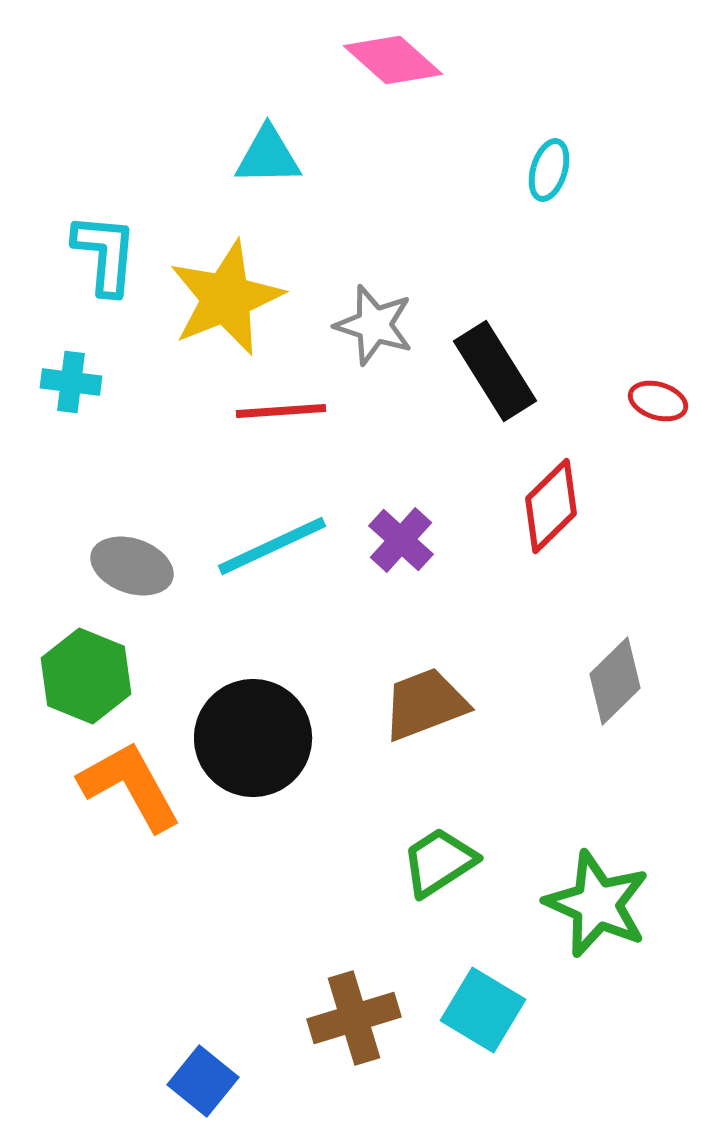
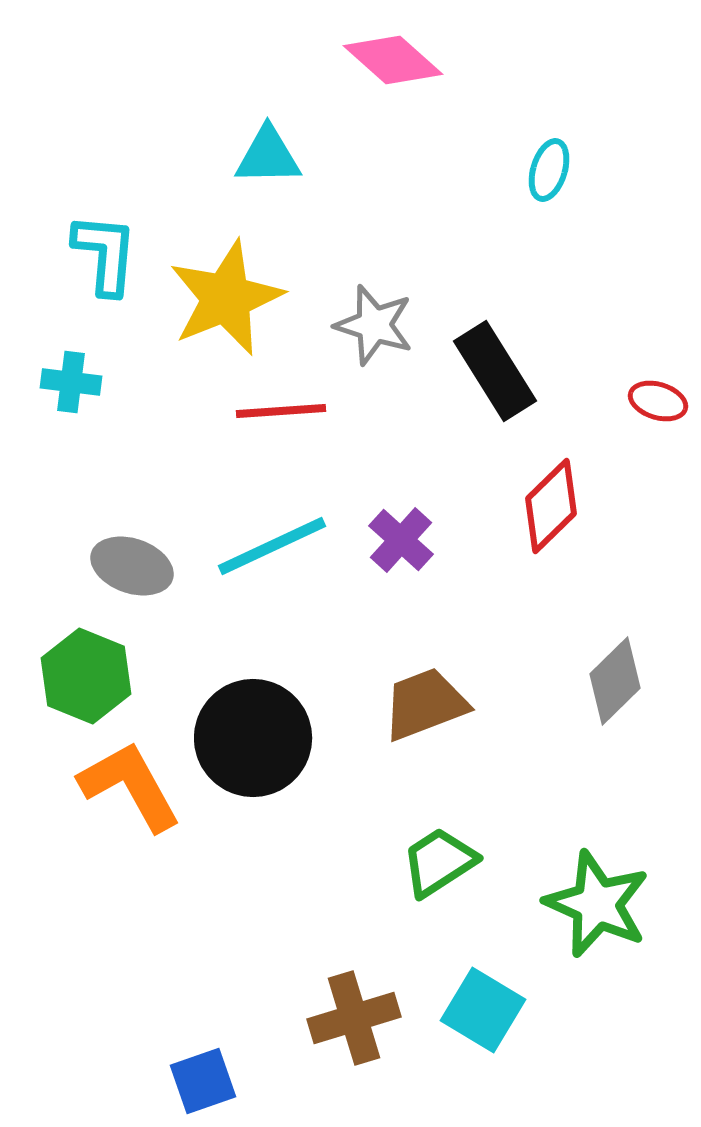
blue square: rotated 32 degrees clockwise
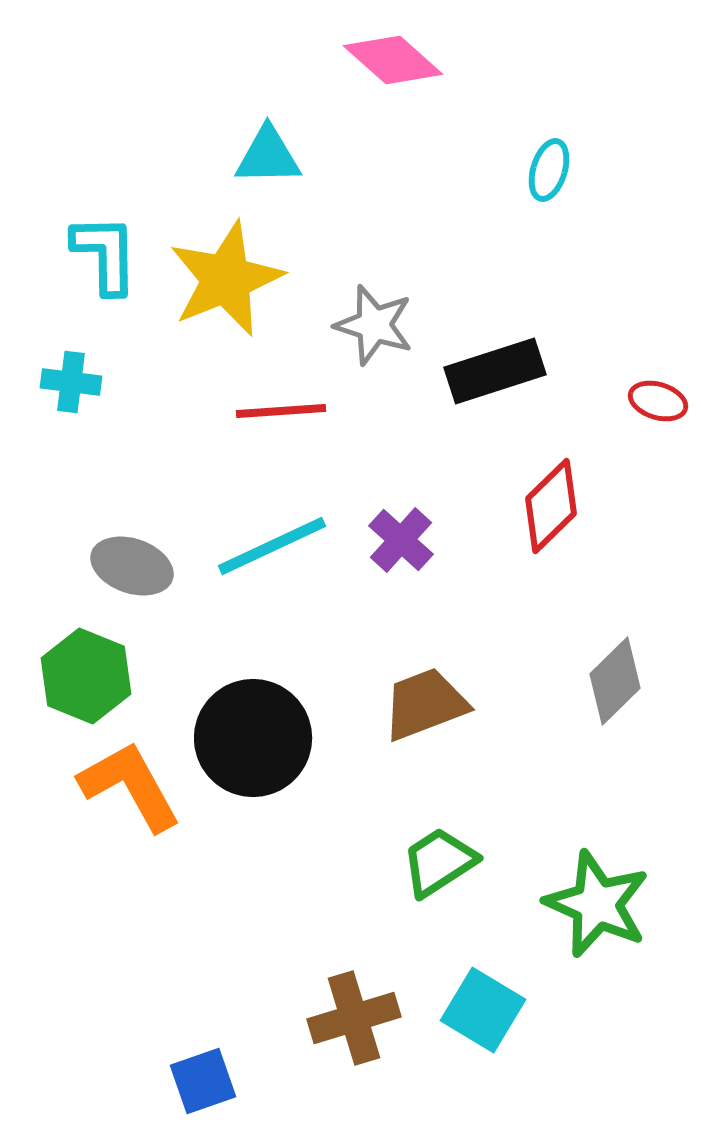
cyan L-shape: rotated 6 degrees counterclockwise
yellow star: moved 19 px up
black rectangle: rotated 76 degrees counterclockwise
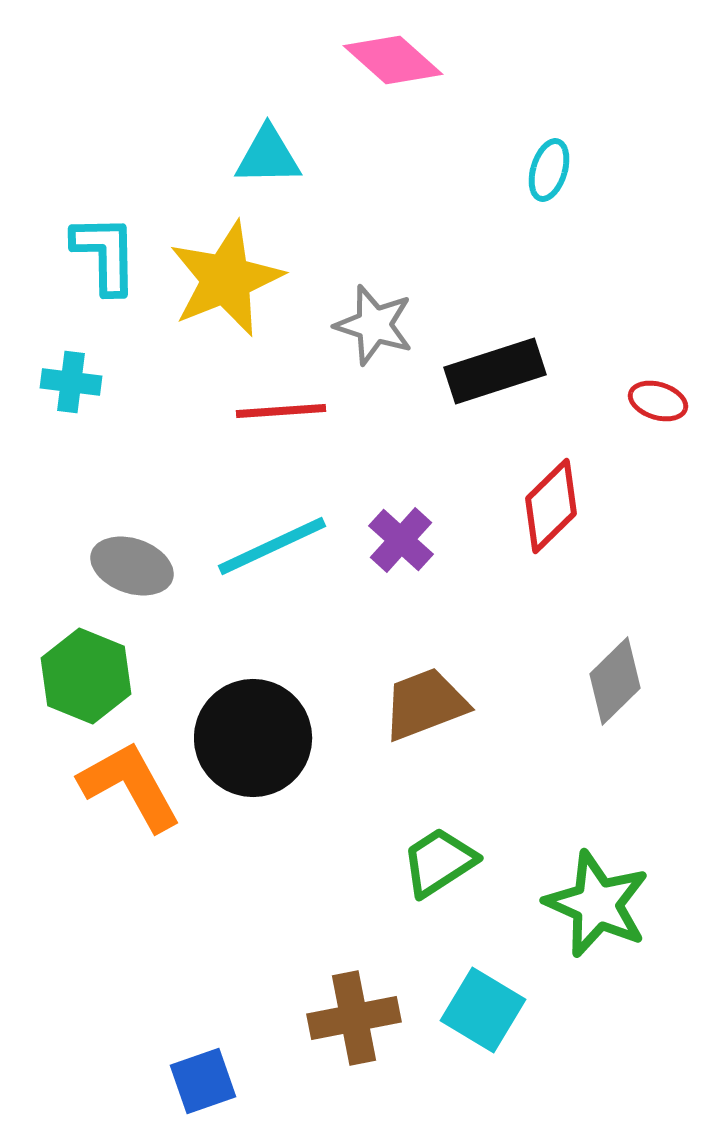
brown cross: rotated 6 degrees clockwise
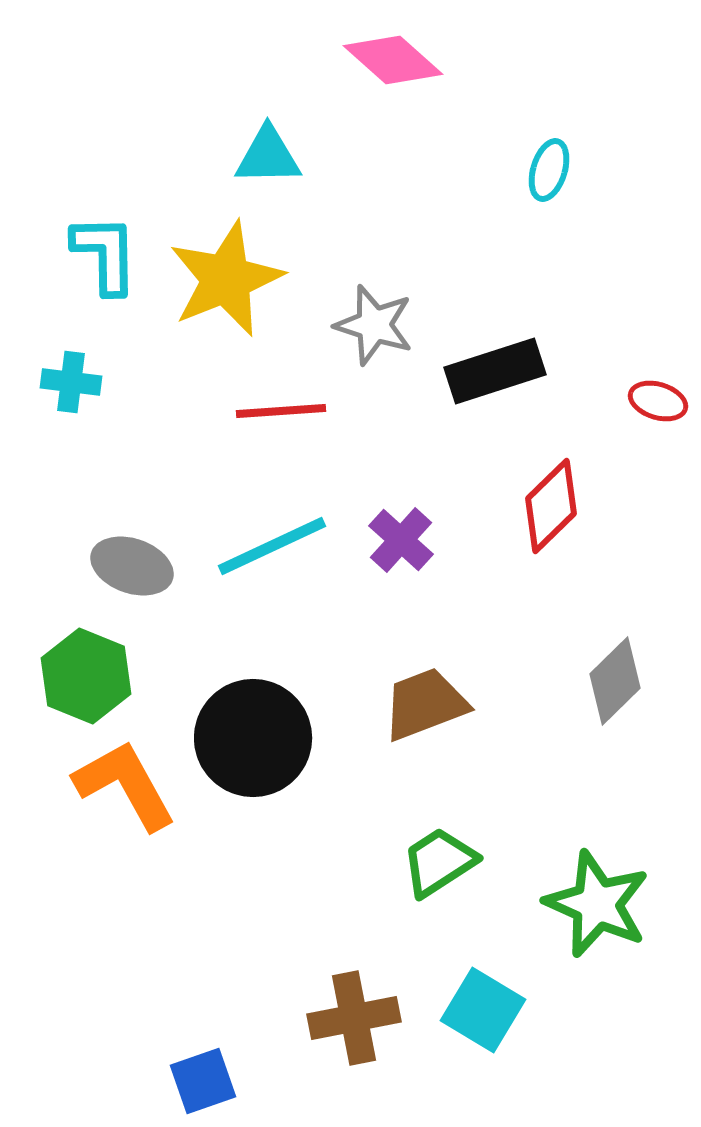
orange L-shape: moved 5 px left, 1 px up
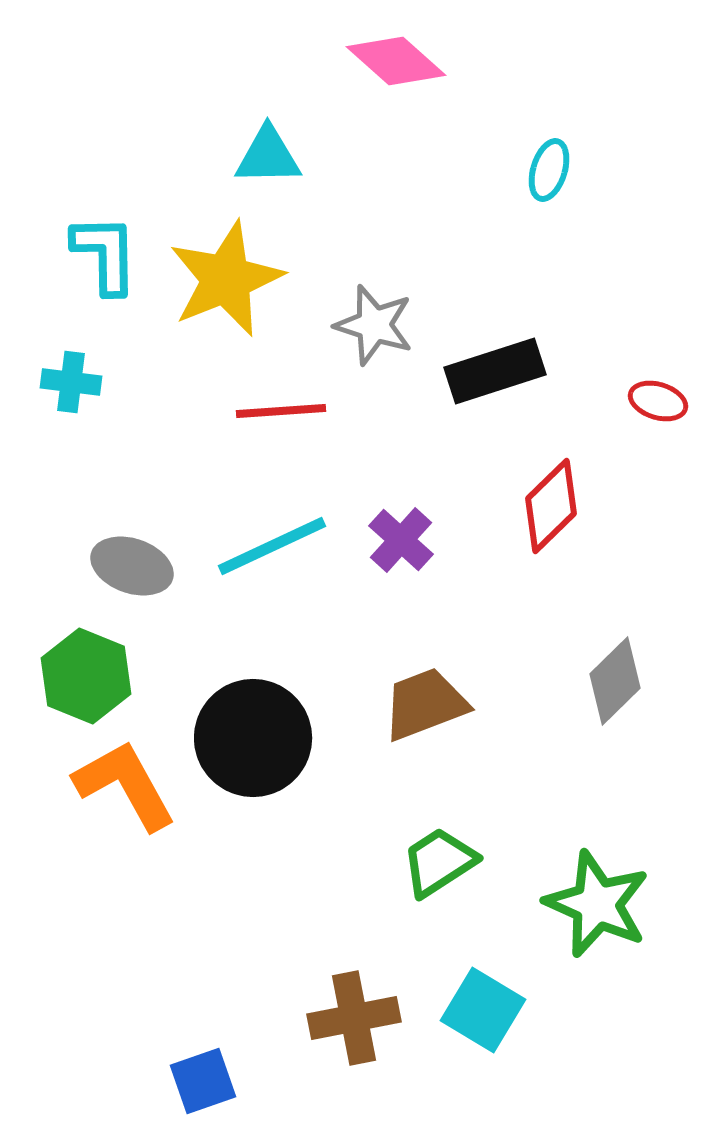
pink diamond: moved 3 px right, 1 px down
